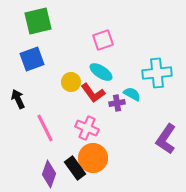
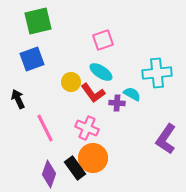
purple cross: rotated 14 degrees clockwise
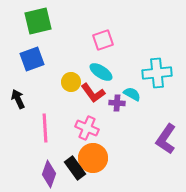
pink line: rotated 24 degrees clockwise
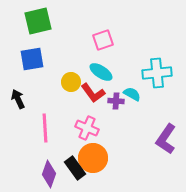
blue square: rotated 10 degrees clockwise
purple cross: moved 1 px left, 2 px up
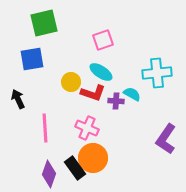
green square: moved 6 px right, 2 px down
red L-shape: rotated 35 degrees counterclockwise
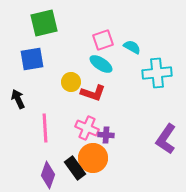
cyan ellipse: moved 8 px up
cyan semicircle: moved 47 px up
purple cross: moved 10 px left, 34 px down
purple diamond: moved 1 px left, 1 px down
